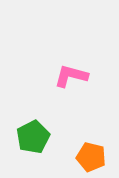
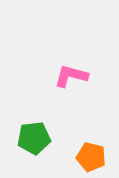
green pentagon: moved 1 px right, 1 px down; rotated 20 degrees clockwise
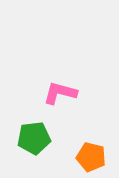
pink L-shape: moved 11 px left, 17 px down
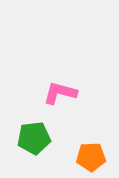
orange pentagon: rotated 16 degrees counterclockwise
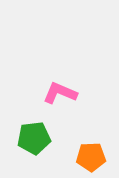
pink L-shape: rotated 8 degrees clockwise
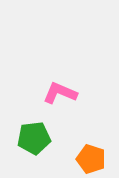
orange pentagon: moved 2 px down; rotated 20 degrees clockwise
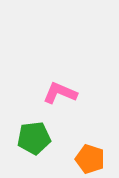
orange pentagon: moved 1 px left
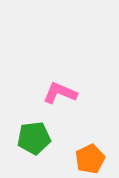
orange pentagon: rotated 28 degrees clockwise
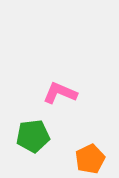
green pentagon: moved 1 px left, 2 px up
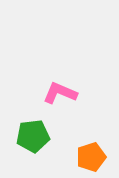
orange pentagon: moved 1 px right, 2 px up; rotated 8 degrees clockwise
